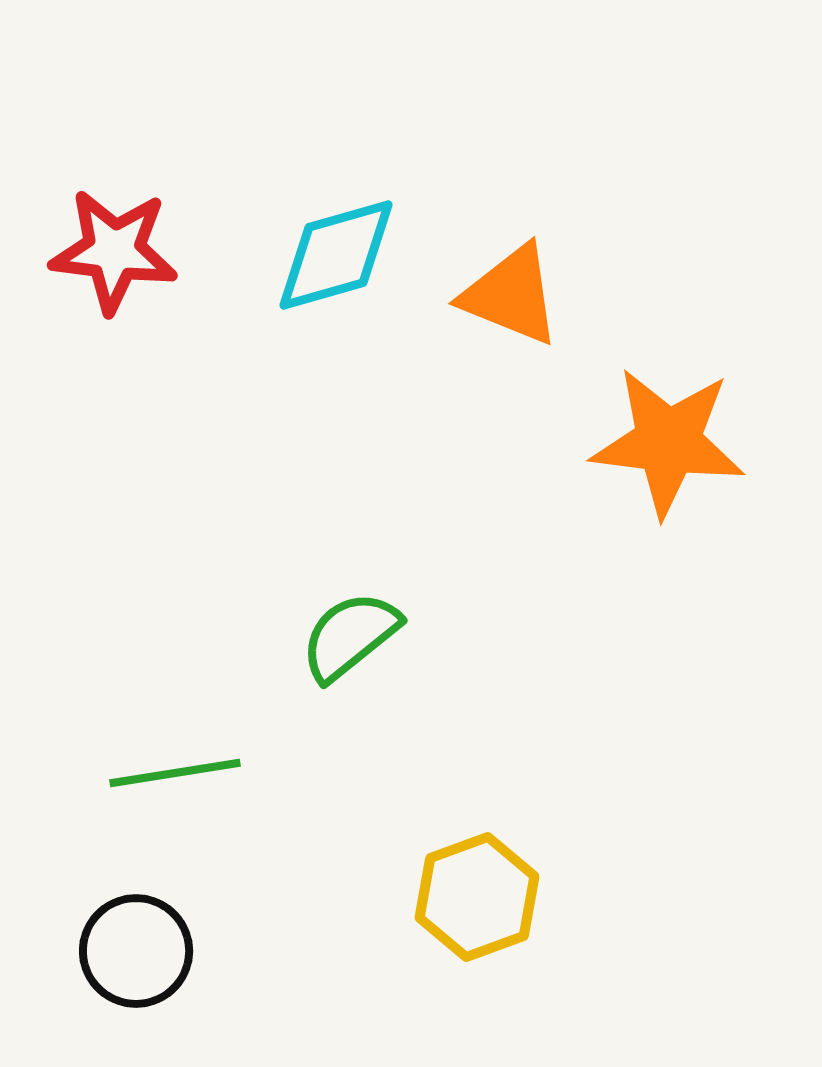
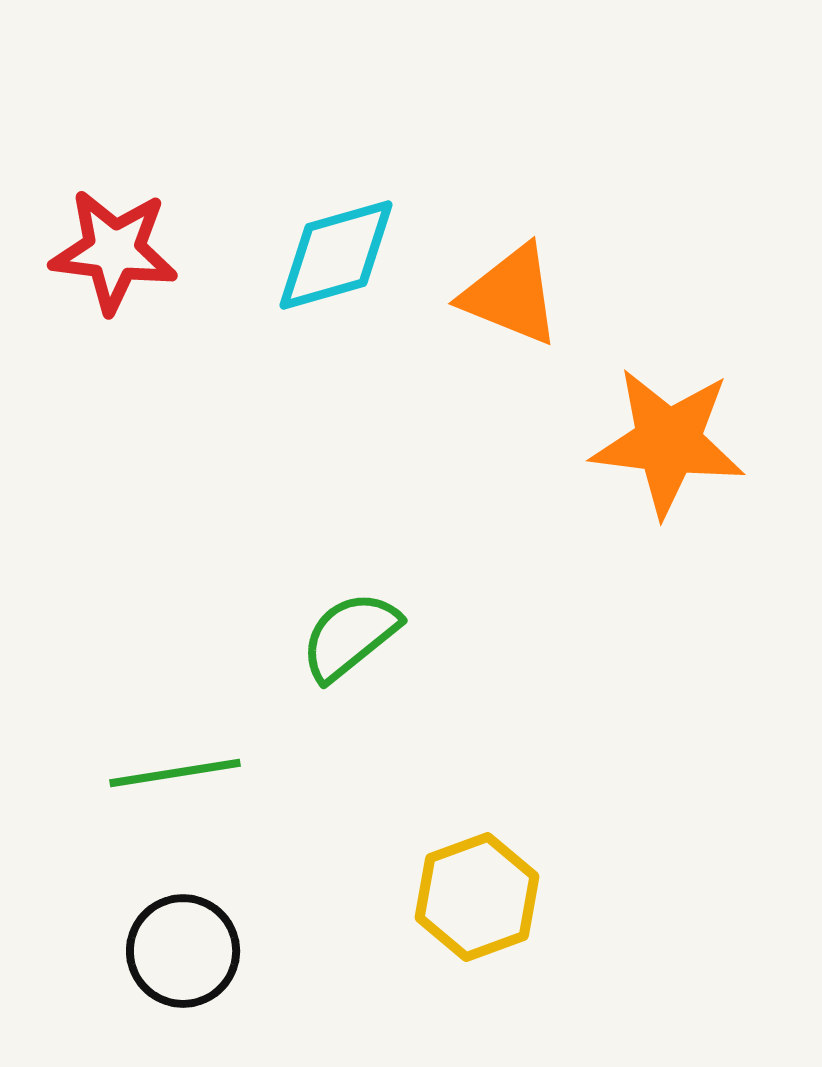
black circle: moved 47 px right
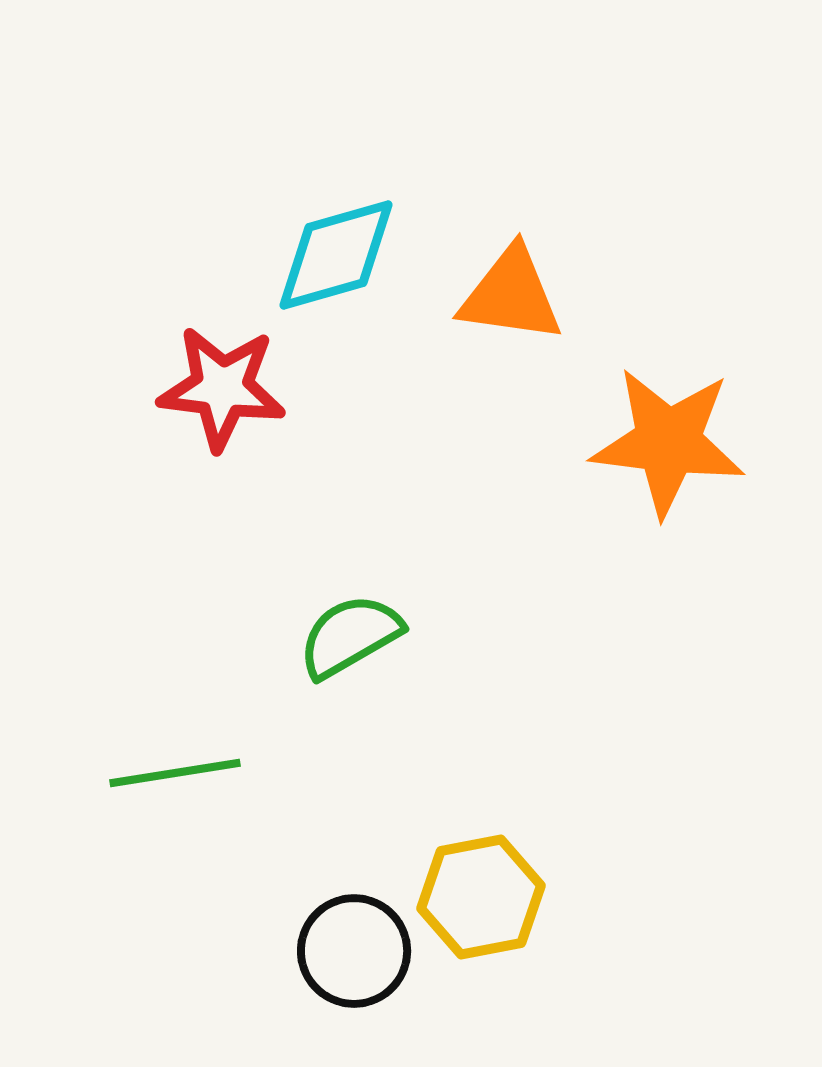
red star: moved 108 px right, 137 px down
orange triangle: rotated 14 degrees counterclockwise
green semicircle: rotated 9 degrees clockwise
yellow hexagon: moved 4 px right; rotated 9 degrees clockwise
black circle: moved 171 px right
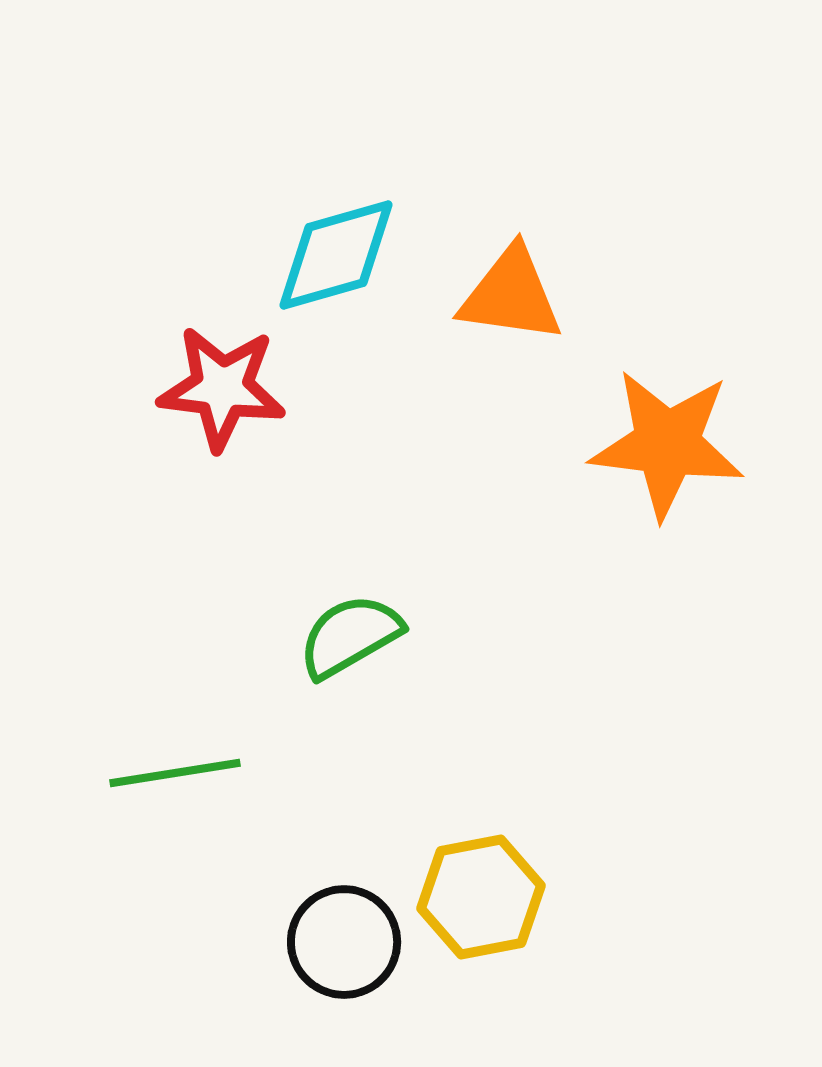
orange star: moved 1 px left, 2 px down
black circle: moved 10 px left, 9 px up
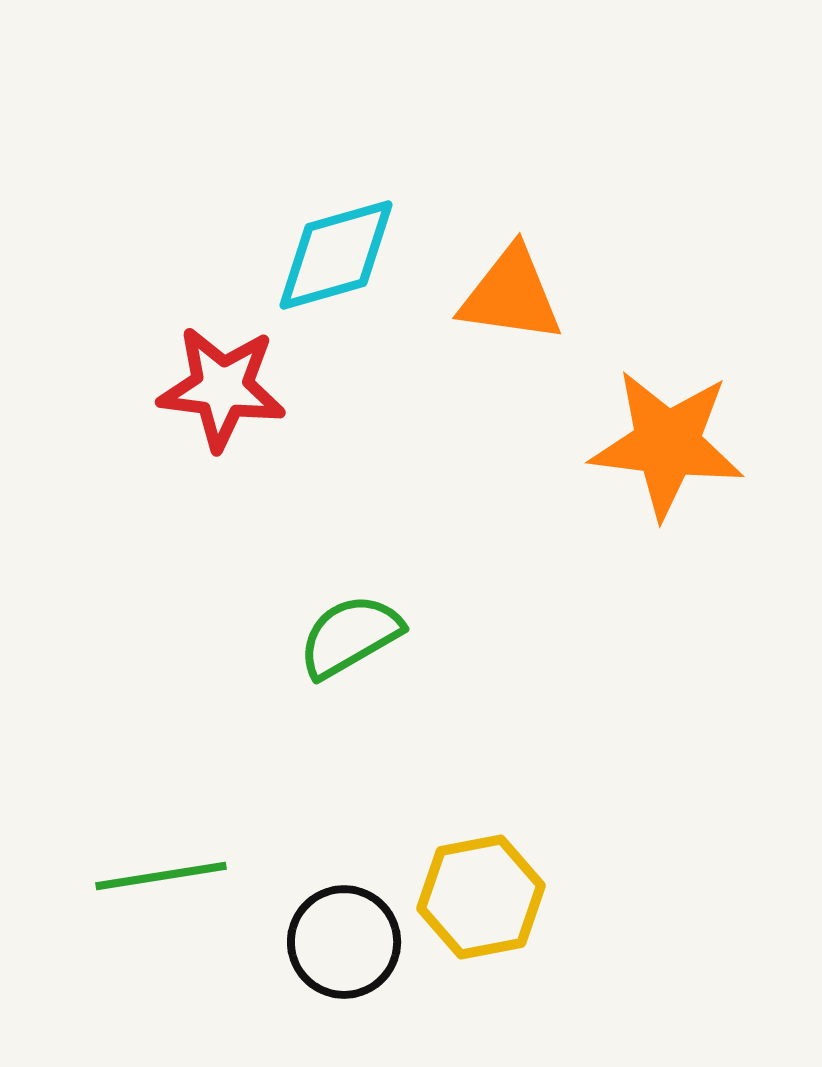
green line: moved 14 px left, 103 px down
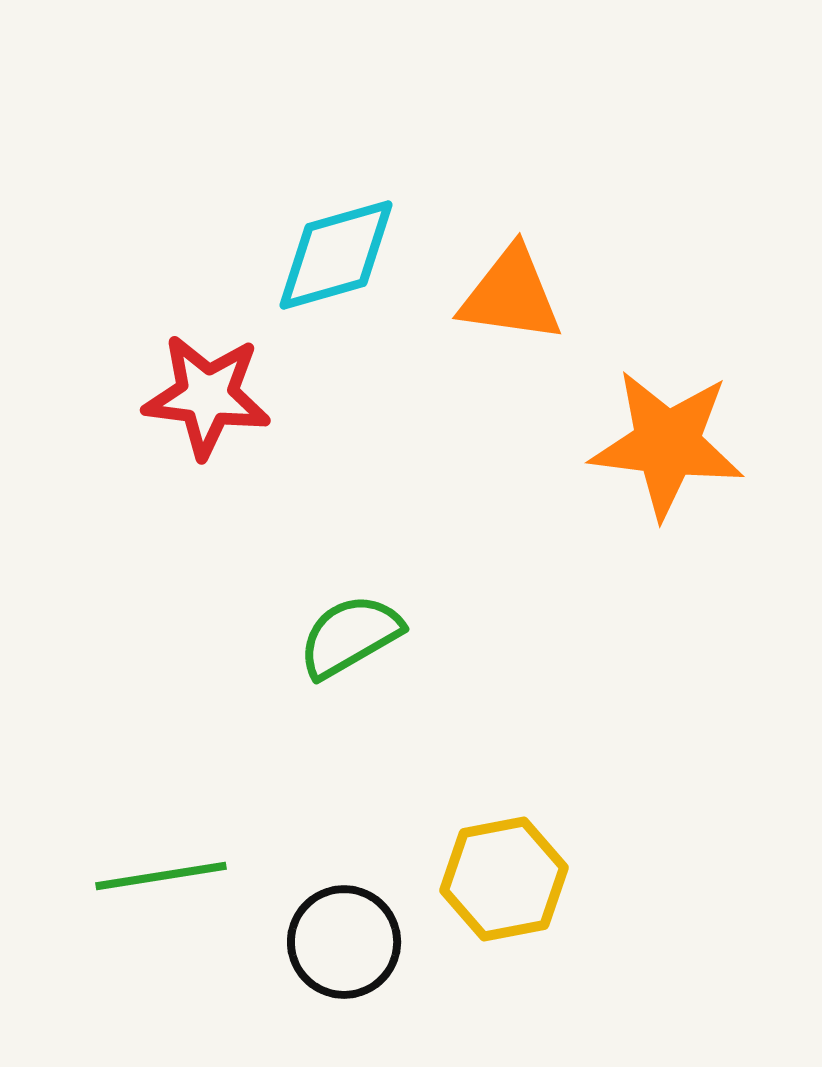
red star: moved 15 px left, 8 px down
yellow hexagon: moved 23 px right, 18 px up
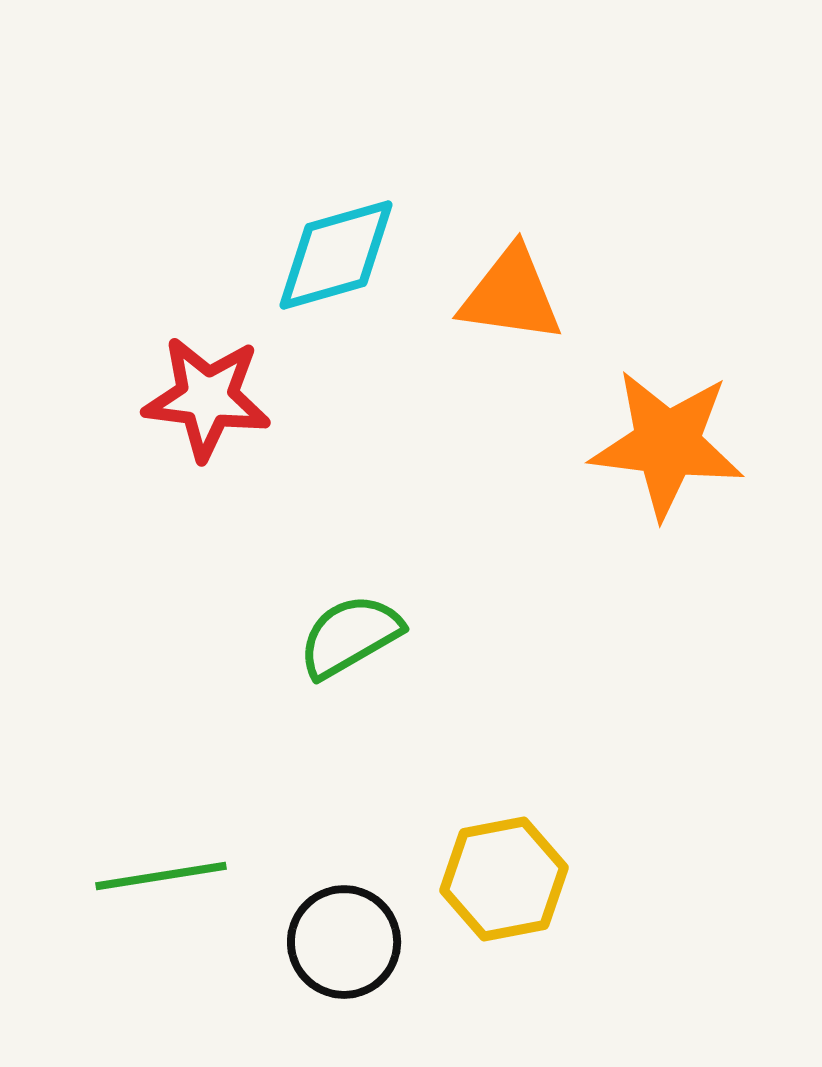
red star: moved 2 px down
